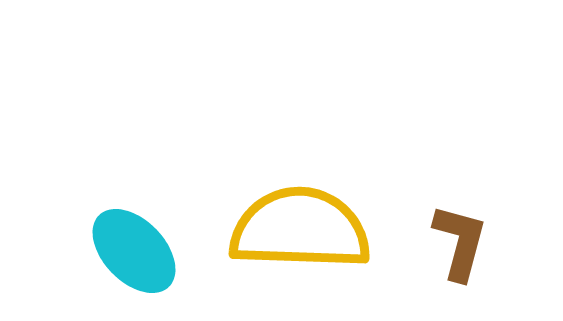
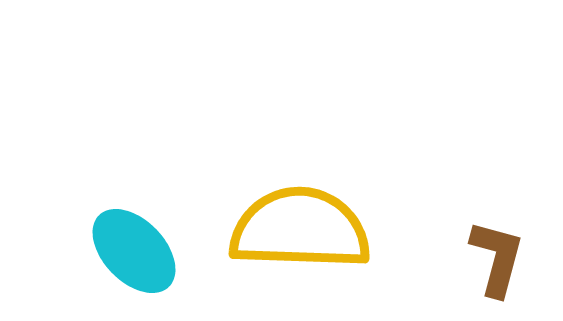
brown L-shape: moved 37 px right, 16 px down
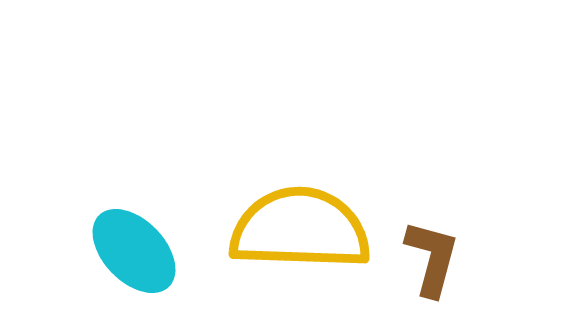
brown L-shape: moved 65 px left
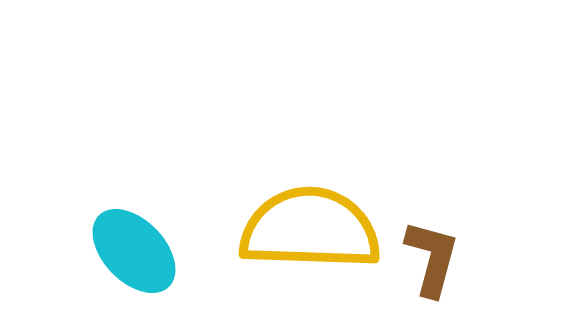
yellow semicircle: moved 10 px right
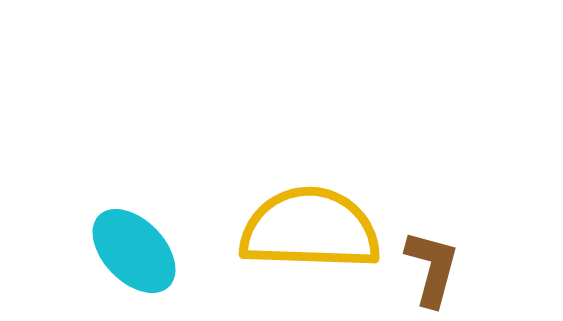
brown L-shape: moved 10 px down
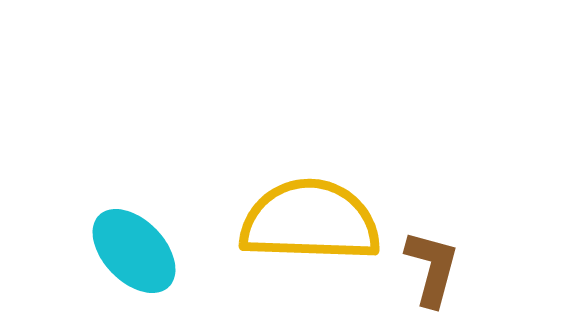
yellow semicircle: moved 8 px up
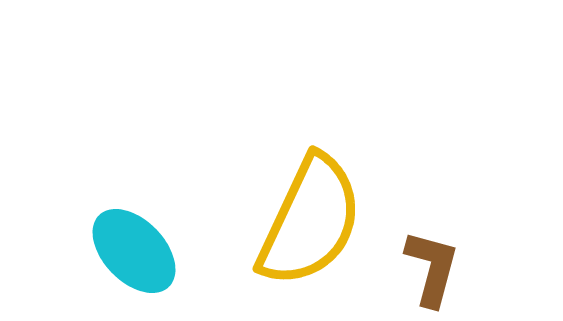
yellow semicircle: rotated 113 degrees clockwise
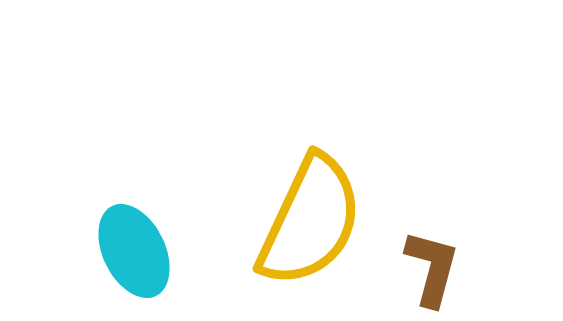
cyan ellipse: rotated 18 degrees clockwise
